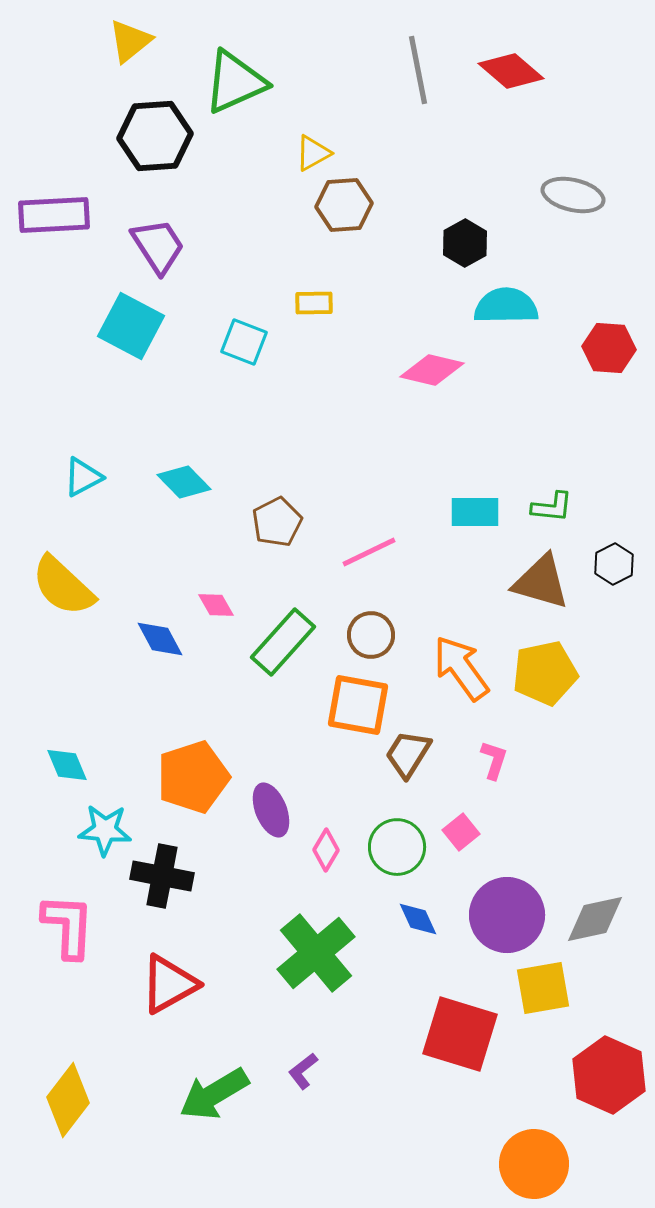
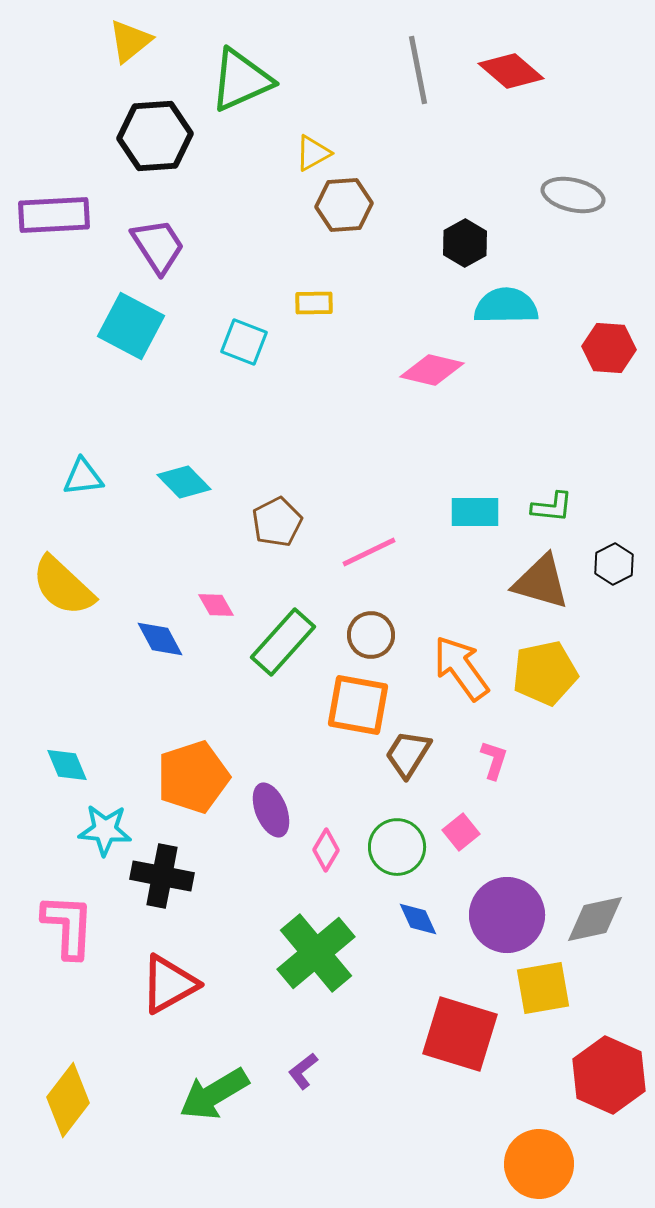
green triangle at (235, 82): moved 6 px right, 2 px up
cyan triangle at (83, 477): rotated 21 degrees clockwise
orange circle at (534, 1164): moved 5 px right
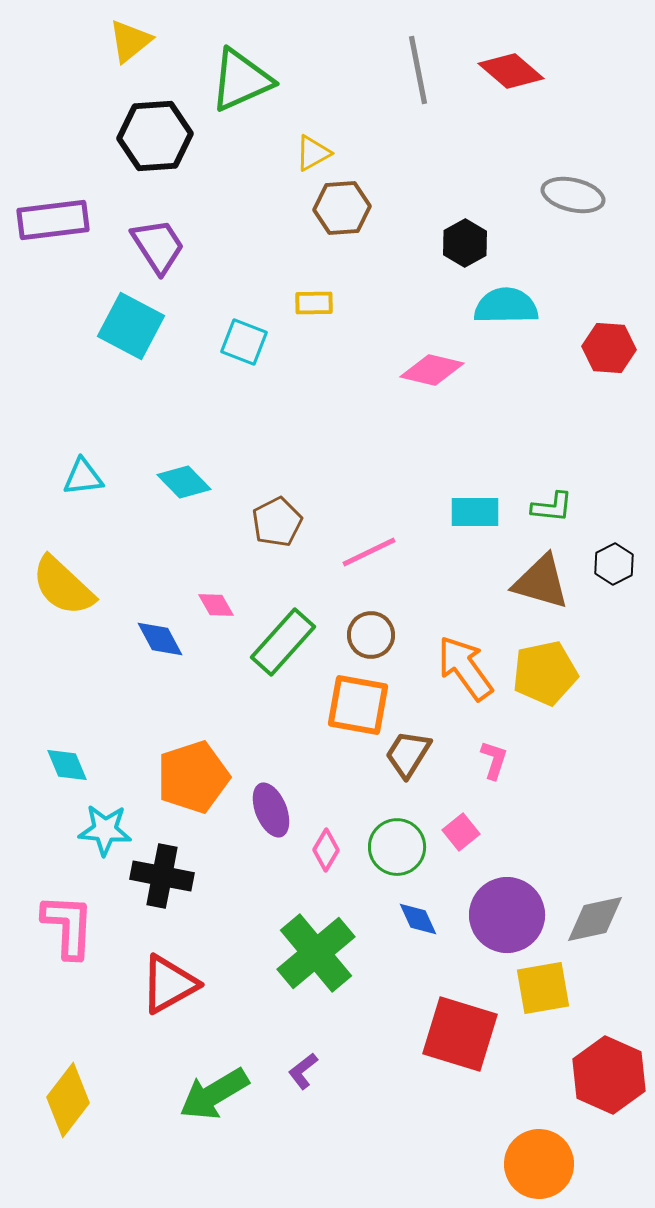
brown hexagon at (344, 205): moved 2 px left, 3 px down
purple rectangle at (54, 215): moved 1 px left, 5 px down; rotated 4 degrees counterclockwise
orange arrow at (461, 668): moved 4 px right
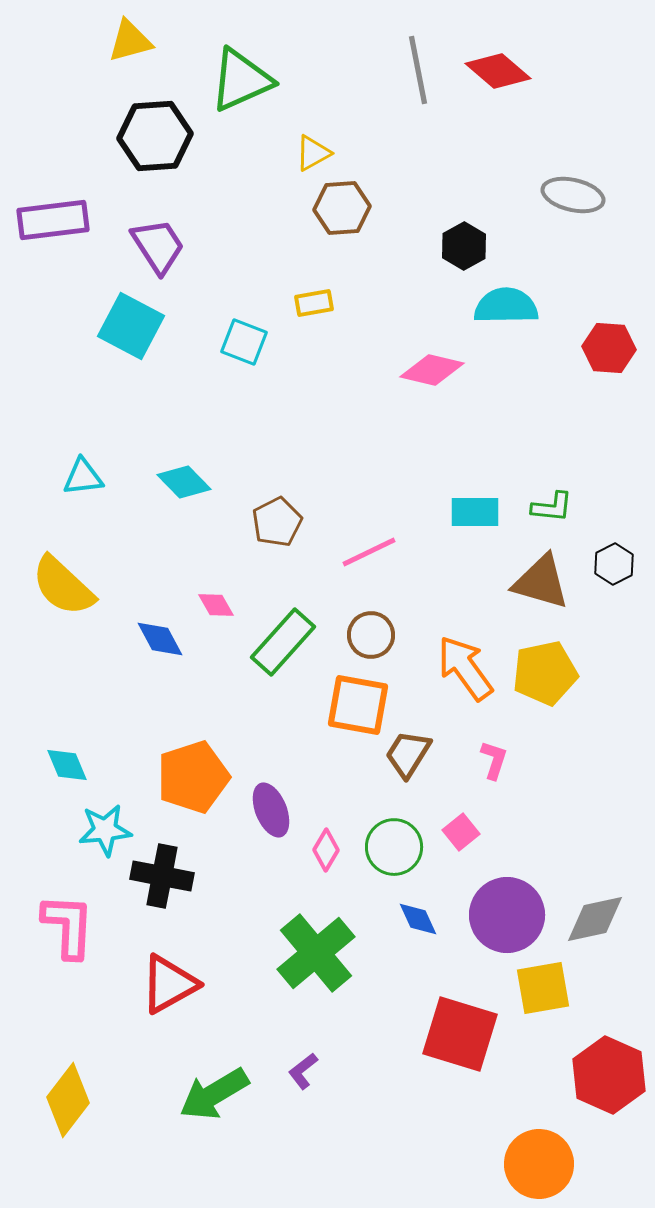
yellow triangle at (130, 41): rotated 24 degrees clockwise
red diamond at (511, 71): moved 13 px left
black hexagon at (465, 243): moved 1 px left, 3 px down
yellow rectangle at (314, 303): rotated 9 degrees counterclockwise
cyan star at (105, 830): rotated 10 degrees counterclockwise
green circle at (397, 847): moved 3 px left
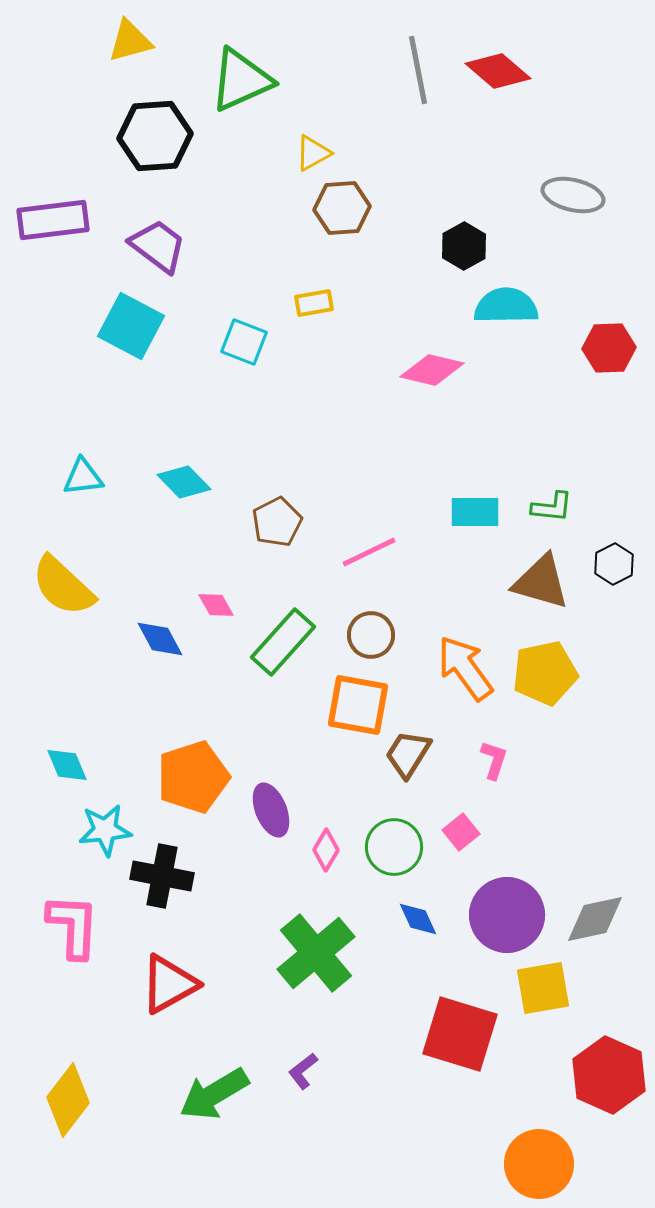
purple trapezoid at (158, 246): rotated 20 degrees counterclockwise
red hexagon at (609, 348): rotated 6 degrees counterclockwise
pink L-shape at (68, 926): moved 5 px right
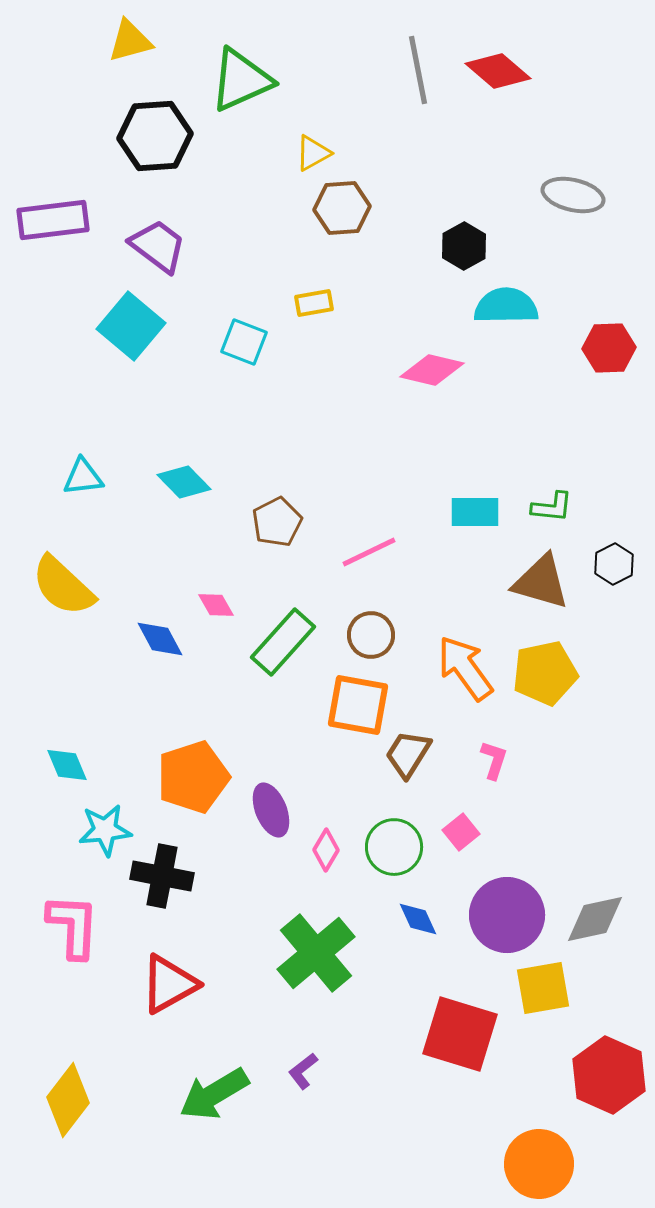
cyan square at (131, 326): rotated 12 degrees clockwise
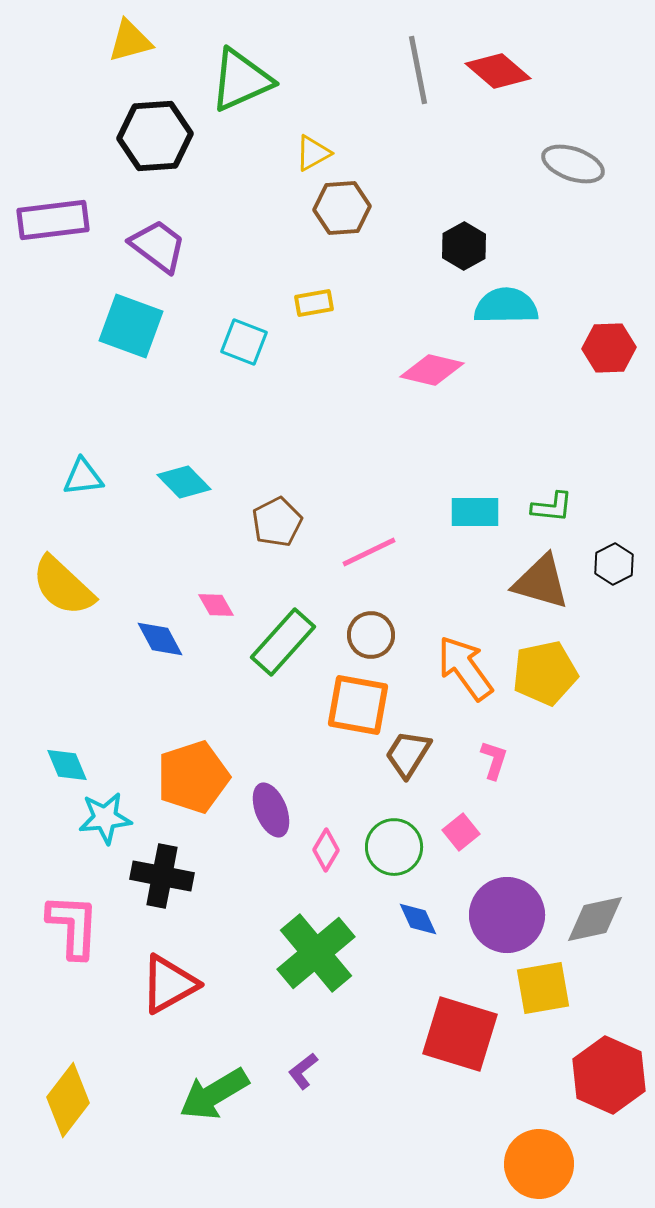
gray ellipse at (573, 195): moved 31 px up; rotated 6 degrees clockwise
cyan square at (131, 326): rotated 20 degrees counterclockwise
cyan star at (105, 830): moved 12 px up
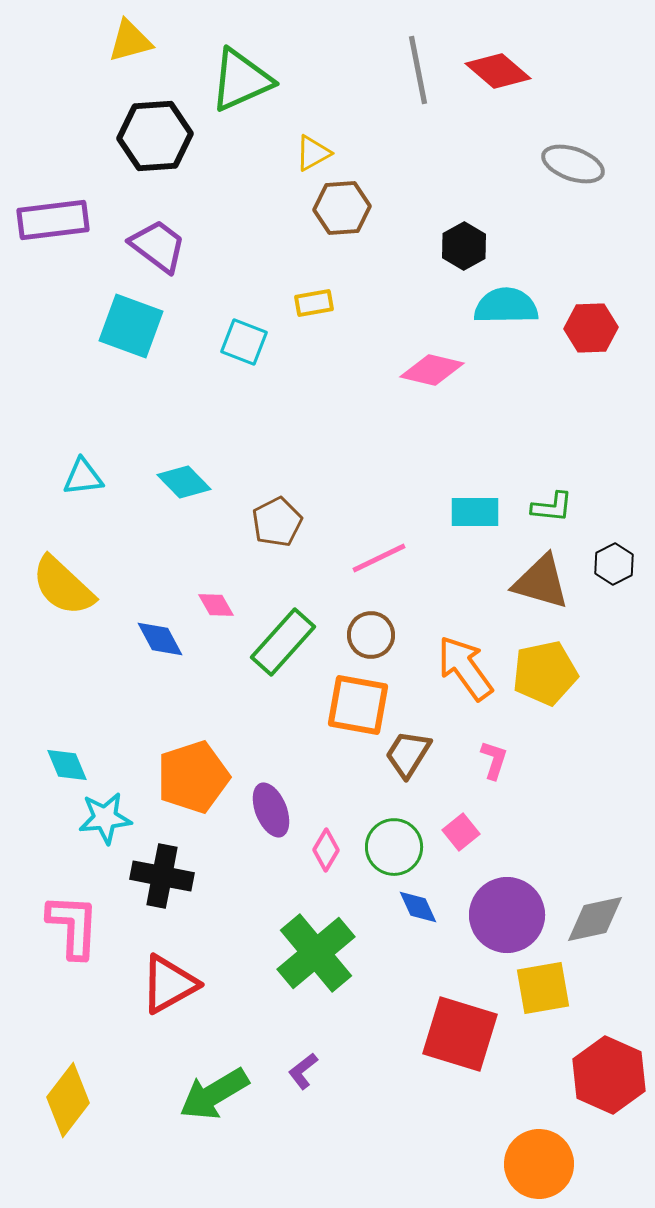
red hexagon at (609, 348): moved 18 px left, 20 px up
pink line at (369, 552): moved 10 px right, 6 px down
blue diamond at (418, 919): moved 12 px up
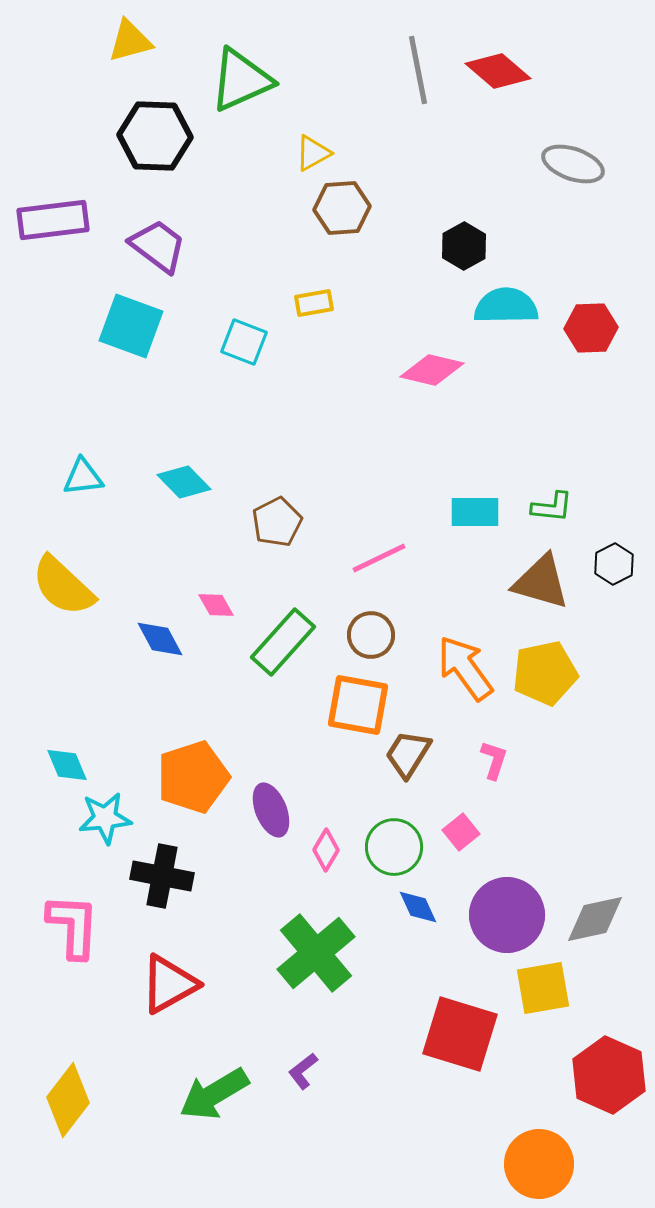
black hexagon at (155, 136): rotated 6 degrees clockwise
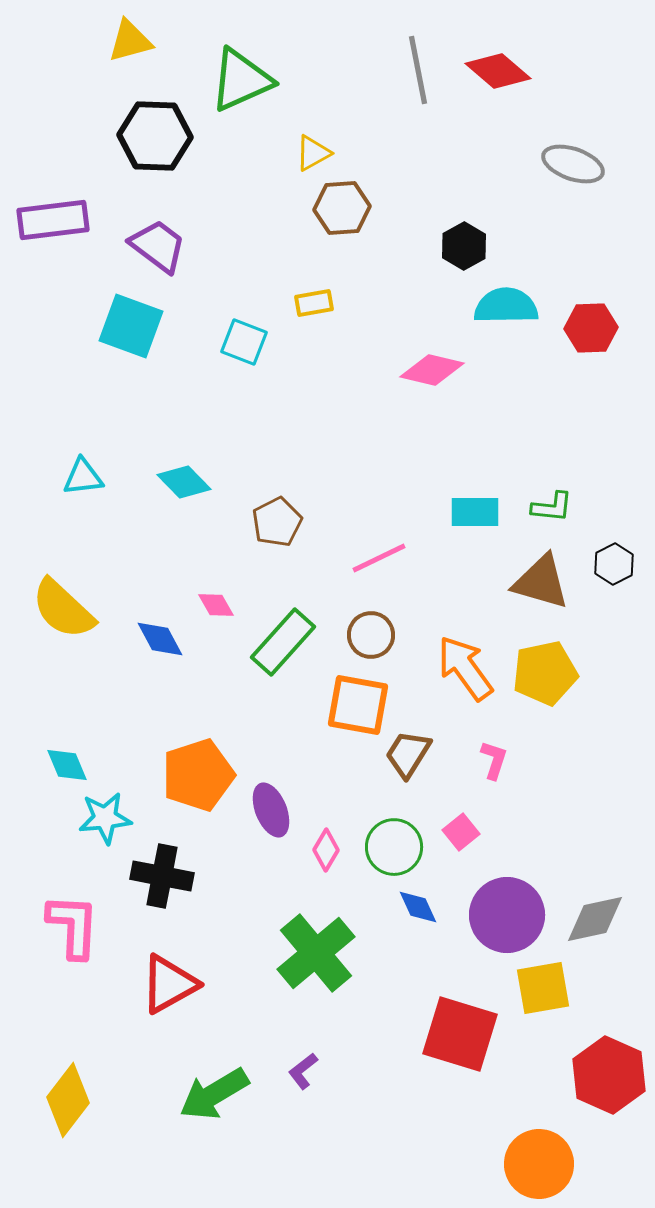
yellow semicircle at (63, 586): moved 23 px down
orange pentagon at (193, 777): moved 5 px right, 2 px up
